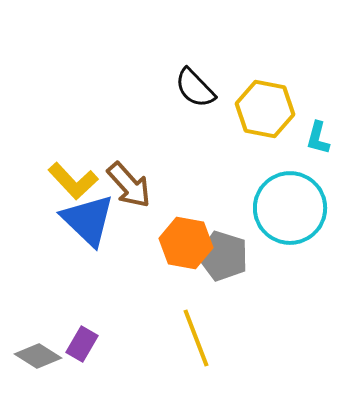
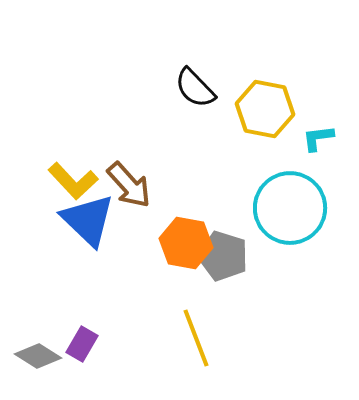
cyan L-shape: rotated 68 degrees clockwise
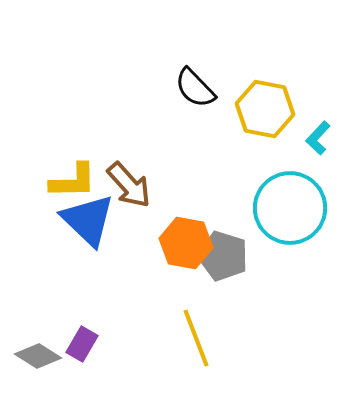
cyan L-shape: rotated 40 degrees counterclockwise
yellow L-shape: rotated 48 degrees counterclockwise
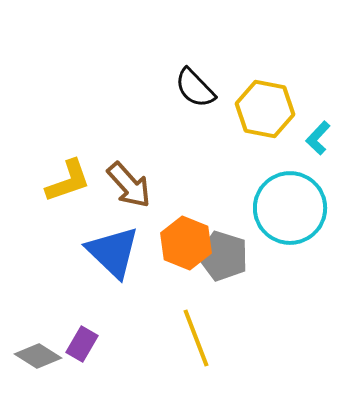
yellow L-shape: moved 5 px left; rotated 18 degrees counterclockwise
blue triangle: moved 25 px right, 32 px down
orange hexagon: rotated 12 degrees clockwise
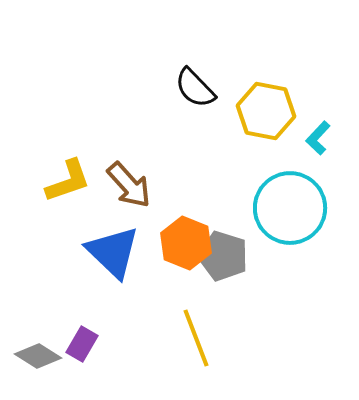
yellow hexagon: moved 1 px right, 2 px down
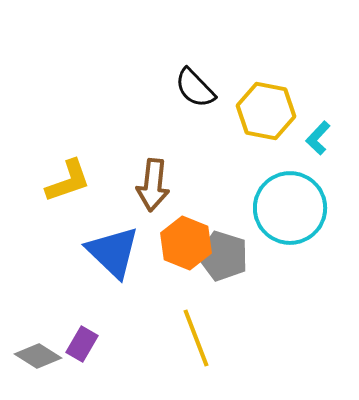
brown arrow: moved 24 px right; rotated 48 degrees clockwise
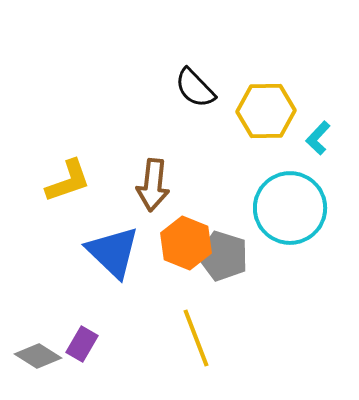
yellow hexagon: rotated 12 degrees counterclockwise
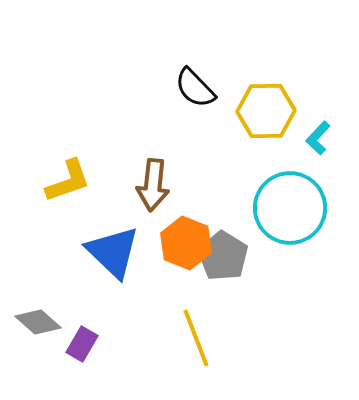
gray pentagon: rotated 15 degrees clockwise
gray diamond: moved 34 px up; rotated 9 degrees clockwise
